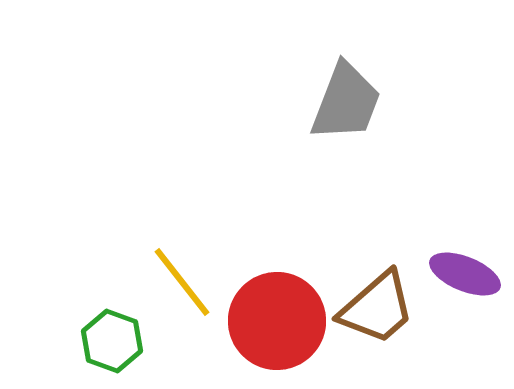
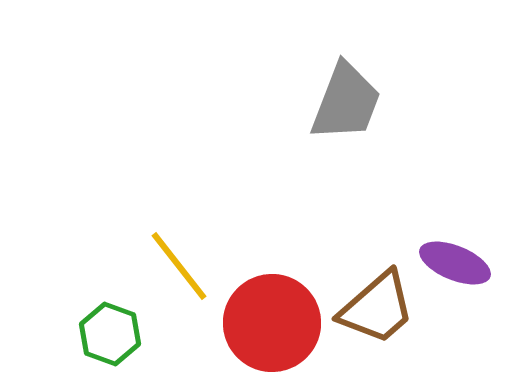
purple ellipse: moved 10 px left, 11 px up
yellow line: moved 3 px left, 16 px up
red circle: moved 5 px left, 2 px down
green hexagon: moved 2 px left, 7 px up
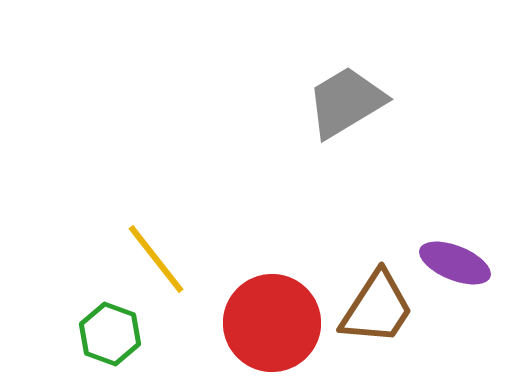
gray trapezoid: rotated 142 degrees counterclockwise
yellow line: moved 23 px left, 7 px up
brown trapezoid: rotated 16 degrees counterclockwise
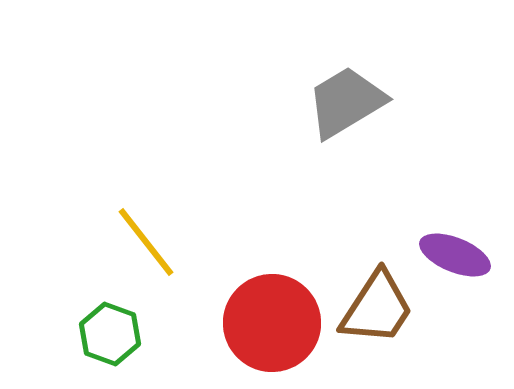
yellow line: moved 10 px left, 17 px up
purple ellipse: moved 8 px up
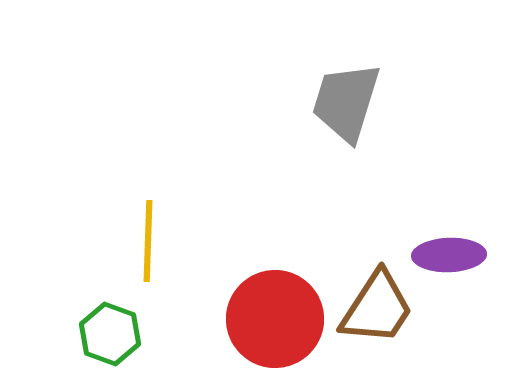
gray trapezoid: rotated 42 degrees counterclockwise
yellow line: moved 2 px right, 1 px up; rotated 40 degrees clockwise
purple ellipse: moved 6 px left; rotated 24 degrees counterclockwise
red circle: moved 3 px right, 4 px up
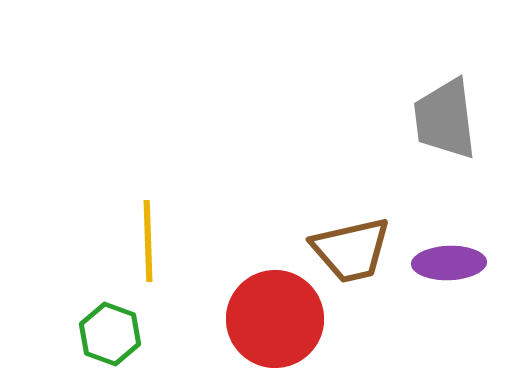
gray trapezoid: moved 99 px right, 17 px down; rotated 24 degrees counterclockwise
yellow line: rotated 4 degrees counterclockwise
purple ellipse: moved 8 px down
brown trapezoid: moved 26 px left, 58 px up; rotated 44 degrees clockwise
